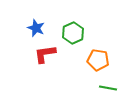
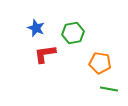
green hexagon: rotated 15 degrees clockwise
orange pentagon: moved 2 px right, 3 px down
green line: moved 1 px right, 1 px down
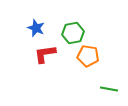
orange pentagon: moved 12 px left, 7 px up
